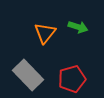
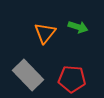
red pentagon: rotated 20 degrees clockwise
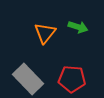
gray rectangle: moved 4 px down
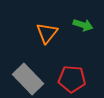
green arrow: moved 5 px right, 2 px up
orange triangle: moved 2 px right
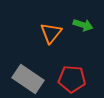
orange triangle: moved 4 px right
gray rectangle: rotated 12 degrees counterclockwise
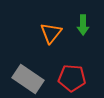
green arrow: rotated 72 degrees clockwise
red pentagon: moved 1 px up
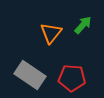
green arrow: rotated 138 degrees counterclockwise
gray rectangle: moved 2 px right, 4 px up
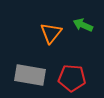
green arrow: rotated 108 degrees counterclockwise
gray rectangle: rotated 24 degrees counterclockwise
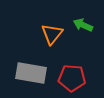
orange triangle: moved 1 px right, 1 px down
gray rectangle: moved 1 px right, 2 px up
